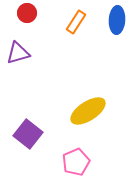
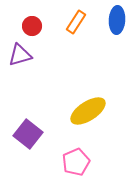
red circle: moved 5 px right, 13 px down
purple triangle: moved 2 px right, 2 px down
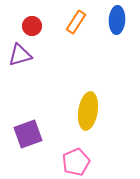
yellow ellipse: rotated 48 degrees counterclockwise
purple square: rotated 32 degrees clockwise
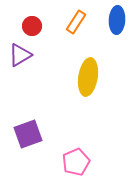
purple triangle: rotated 15 degrees counterclockwise
yellow ellipse: moved 34 px up
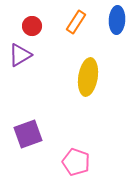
pink pentagon: rotated 28 degrees counterclockwise
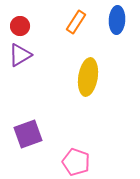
red circle: moved 12 px left
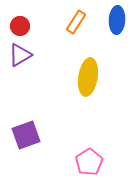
purple square: moved 2 px left, 1 px down
pink pentagon: moved 13 px right; rotated 20 degrees clockwise
